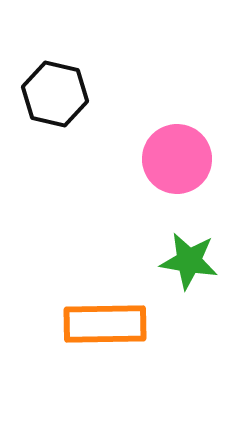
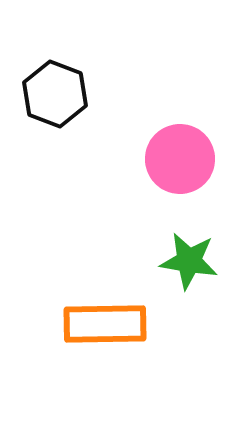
black hexagon: rotated 8 degrees clockwise
pink circle: moved 3 px right
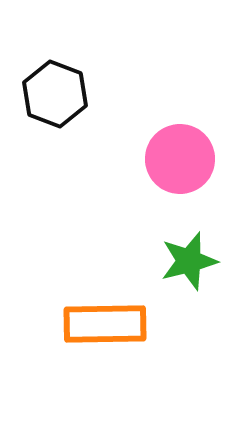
green star: rotated 24 degrees counterclockwise
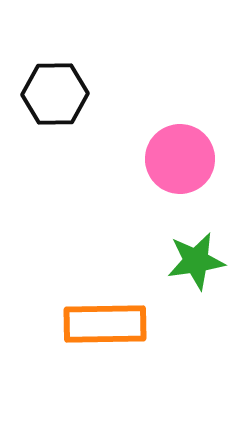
black hexagon: rotated 22 degrees counterclockwise
green star: moved 7 px right; rotated 6 degrees clockwise
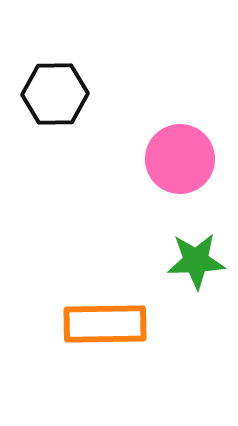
green star: rotated 6 degrees clockwise
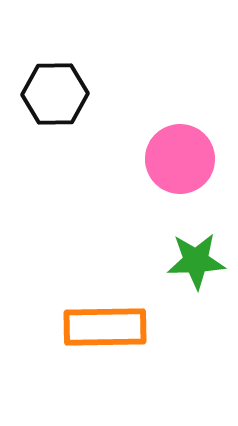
orange rectangle: moved 3 px down
